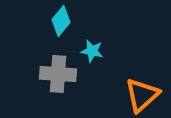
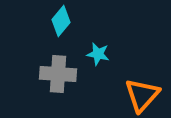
cyan star: moved 6 px right, 3 px down
orange triangle: rotated 6 degrees counterclockwise
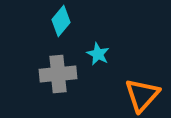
cyan star: rotated 15 degrees clockwise
gray cross: rotated 9 degrees counterclockwise
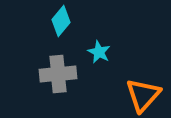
cyan star: moved 1 px right, 2 px up
orange triangle: moved 1 px right
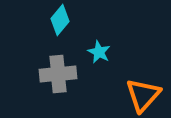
cyan diamond: moved 1 px left, 1 px up
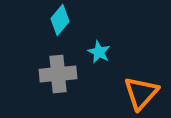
orange triangle: moved 2 px left, 2 px up
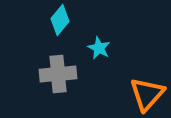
cyan star: moved 4 px up
orange triangle: moved 6 px right, 1 px down
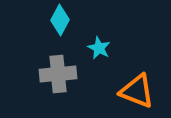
cyan diamond: rotated 12 degrees counterclockwise
orange triangle: moved 10 px left, 3 px up; rotated 51 degrees counterclockwise
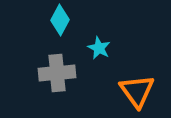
gray cross: moved 1 px left, 1 px up
orange triangle: rotated 33 degrees clockwise
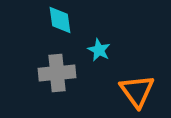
cyan diamond: rotated 36 degrees counterclockwise
cyan star: moved 2 px down
